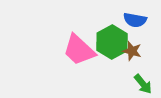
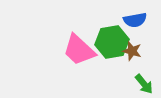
blue semicircle: rotated 20 degrees counterclockwise
green hexagon: rotated 20 degrees clockwise
green arrow: moved 1 px right
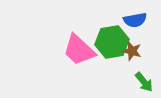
green arrow: moved 2 px up
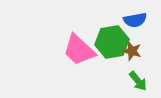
green arrow: moved 6 px left, 1 px up
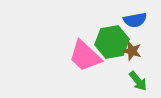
pink trapezoid: moved 6 px right, 6 px down
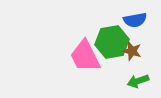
pink trapezoid: rotated 21 degrees clockwise
green arrow: rotated 110 degrees clockwise
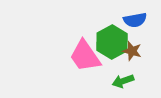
green hexagon: rotated 20 degrees counterclockwise
pink trapezoid: rotated 9 degrees counterclockwise
green arrow: moved 15 px left
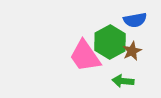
green hexagon: moved 2 px left
brown star: rotated 30 degrees clockwise
green arrow: rotated 25 degrees clockwise
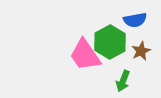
brown star: moved 9 px right
pink trapezoid: moved 1 px up
green arrow: rotated 75 degrees counterclockwise
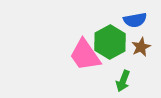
brown star: moved 4 px up
